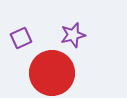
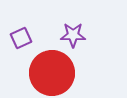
purple star: rotated 15 degrees clockwise
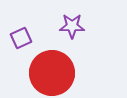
purple star: moved 1 px left, 9 px up
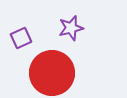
purple star: moved 1 px left, 2 px down; rotated 15 degrees counterclockwise
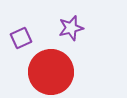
red circle: moved 1 px left, 1 px up
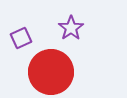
purple star: rotated 20 degrees counterclockwise
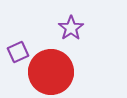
purple square: moved 3 px left, 14 px down
